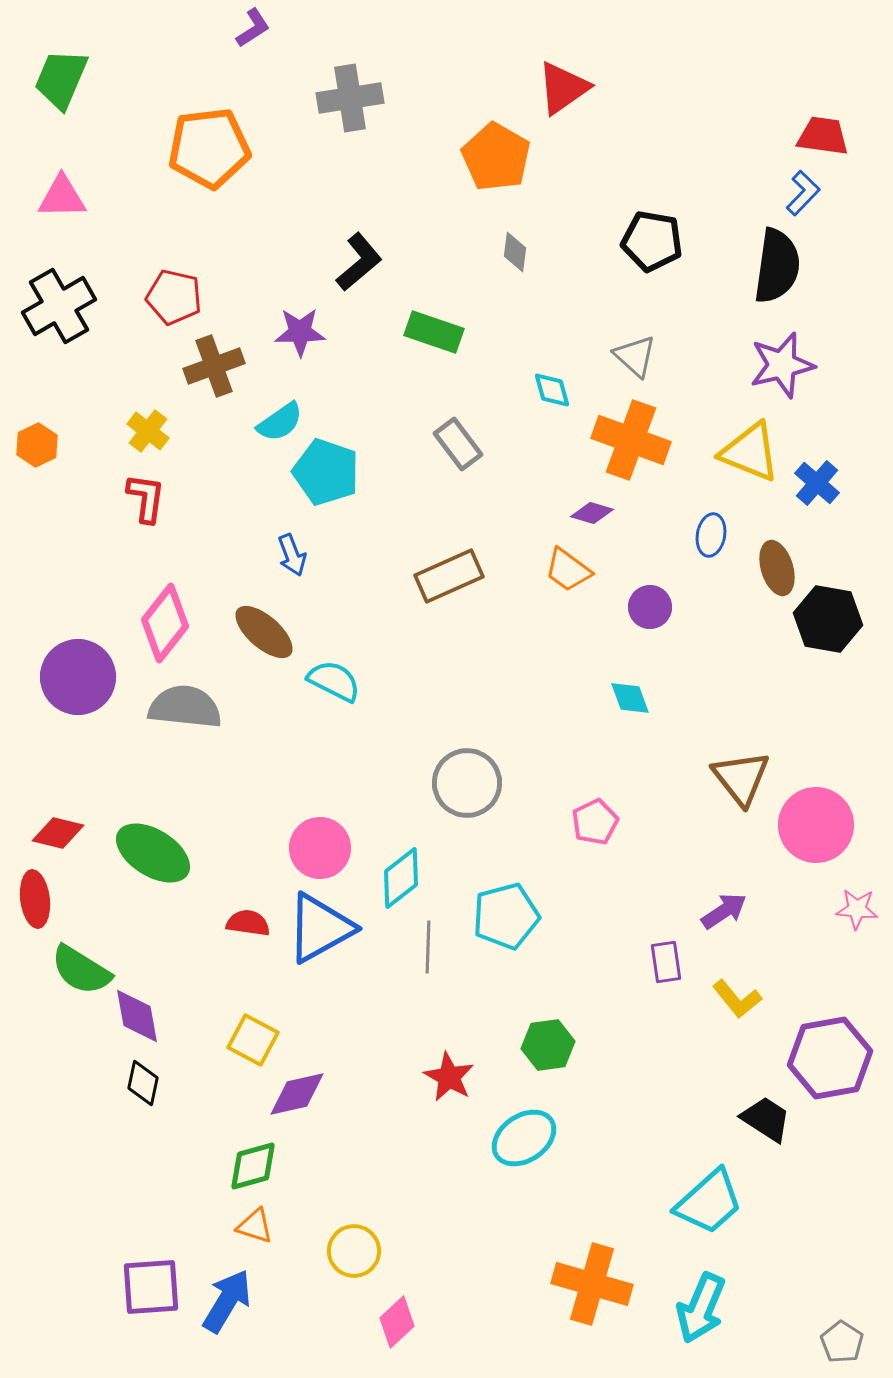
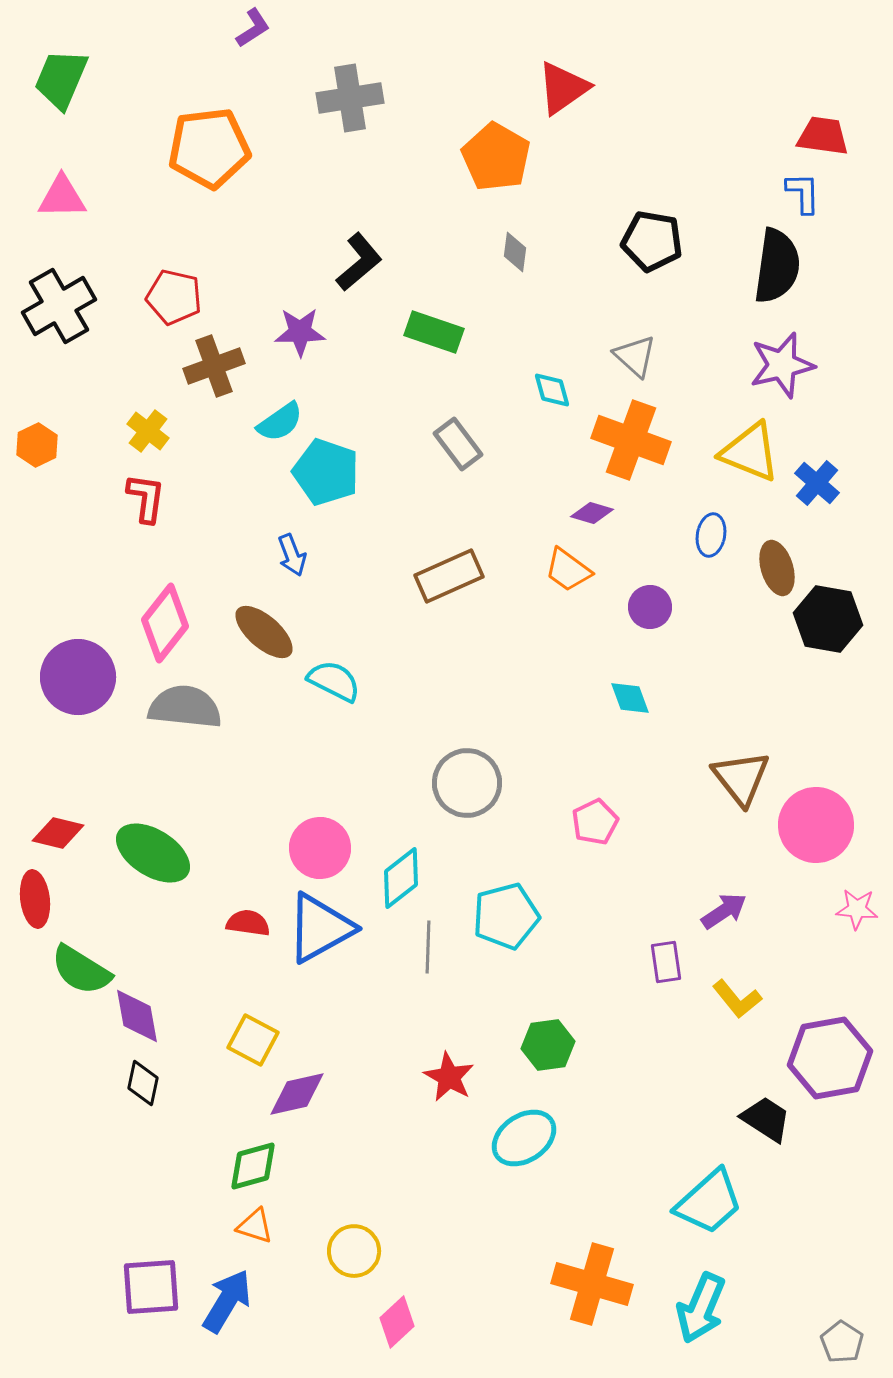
blue L-shape at (803, 193): rotated 45 degrees counterclockwise
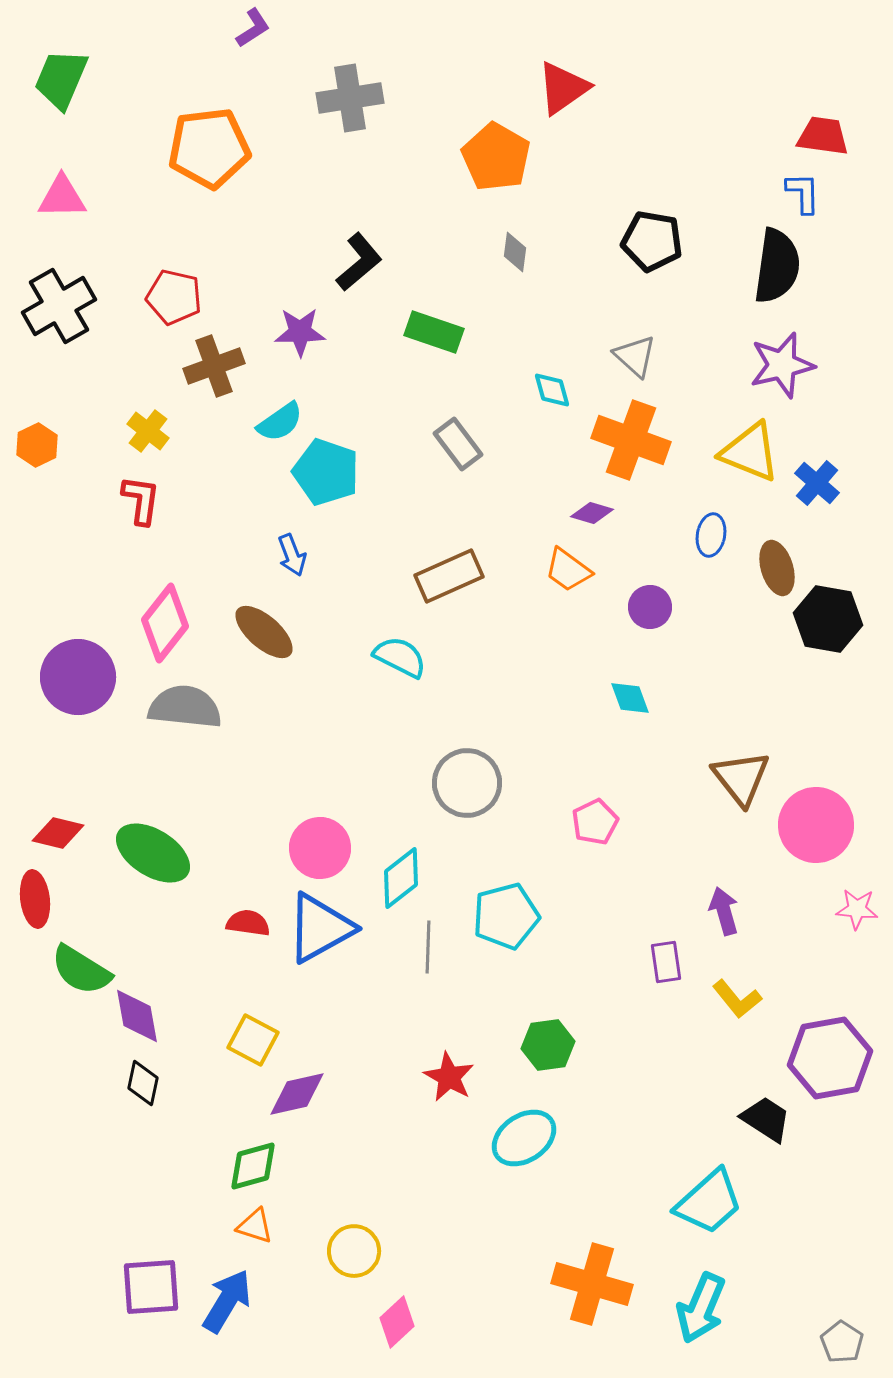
red L-shape at (146, 498): moved 5 px left, 2 px down
cyan semicircle at (334, 681): moved 66 px right, 24 px up
purple arrow at (724, 911): rotated 72 degrees counterclockwise
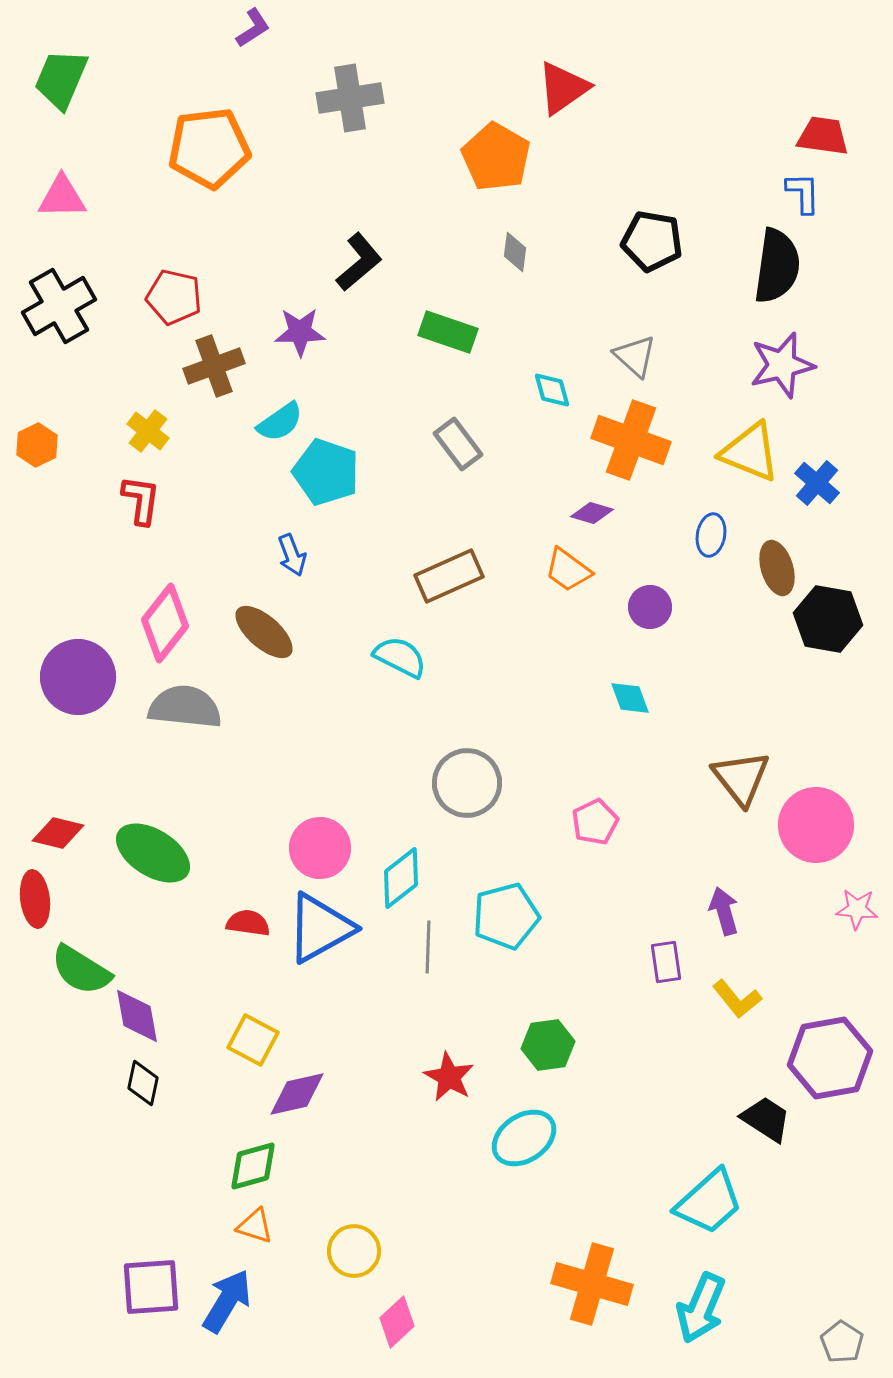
green rectangle at (434, 332): moved 14 px right
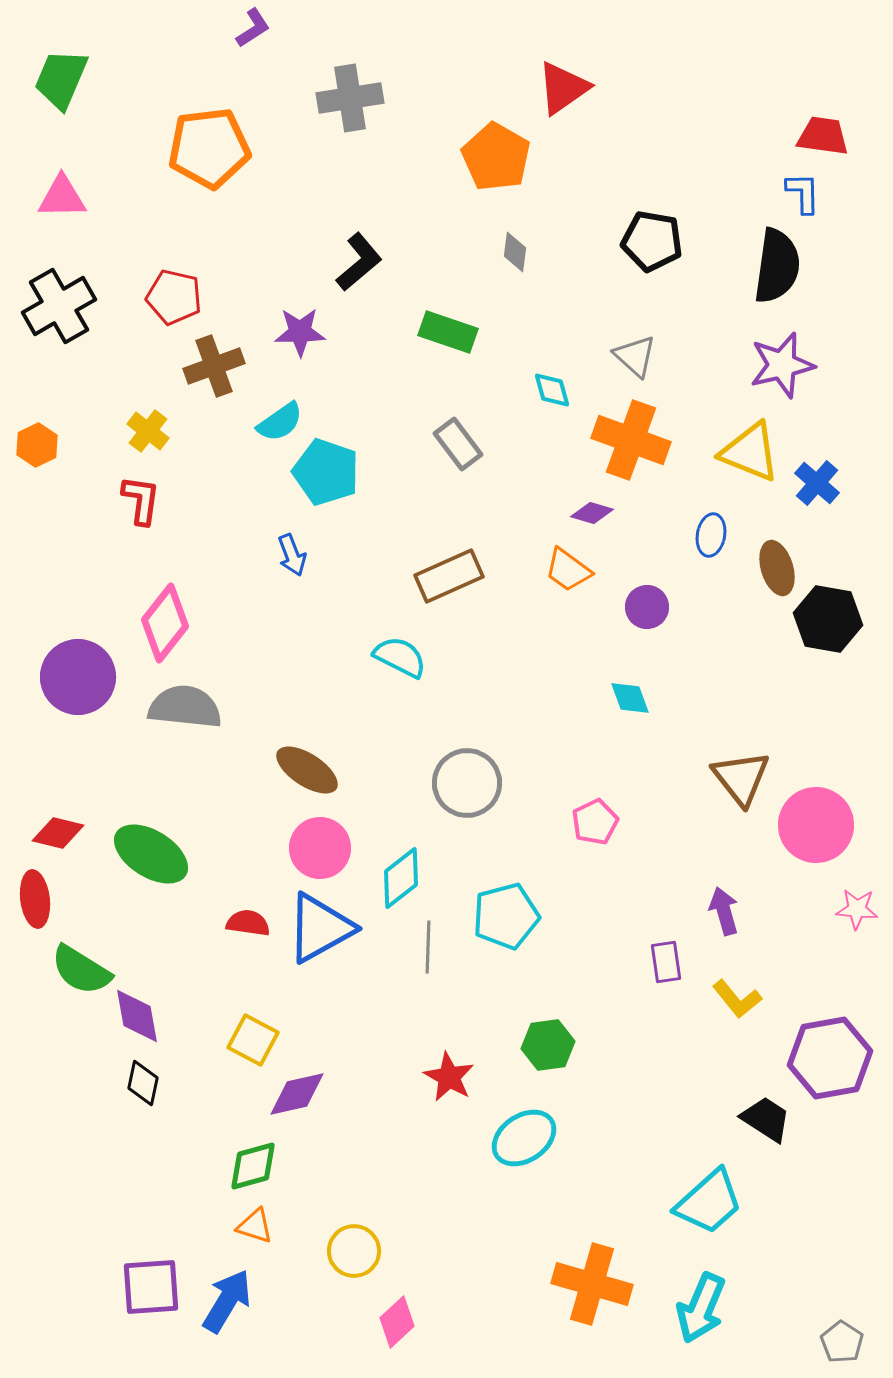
purple circle at (650, 607): moved 3 px left
brown ellipse at (264, 632): moved 43 px right, 138 px down; rotated 8 degrees counterclockwise
green ellipse at (153, 853): moved 2 px left, 1 px down
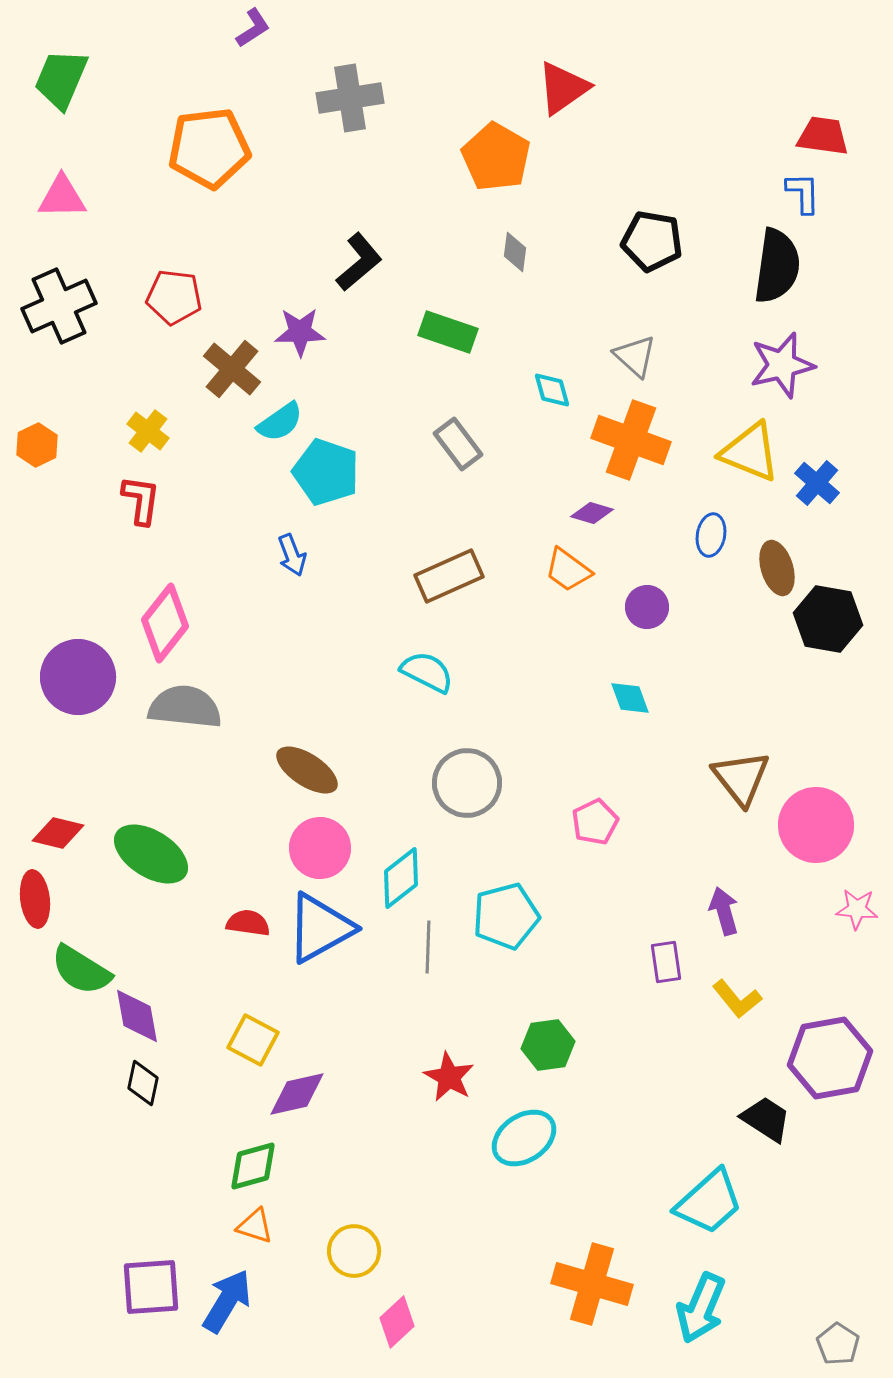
red pentagon at (174, 297): rotated 6 degrees counterclockwise
black cross at (59, 306): rotated 6 degrees clockwise
brown cross at (214, 366): moved 18 px right, 3 px down; rotated 30 degrees counterclockwise
cyan semicircle at (400, 657): moved 27 px right, 15 px down
gray pentagon at (842, 1342): moved 4 px left, 2 px down
